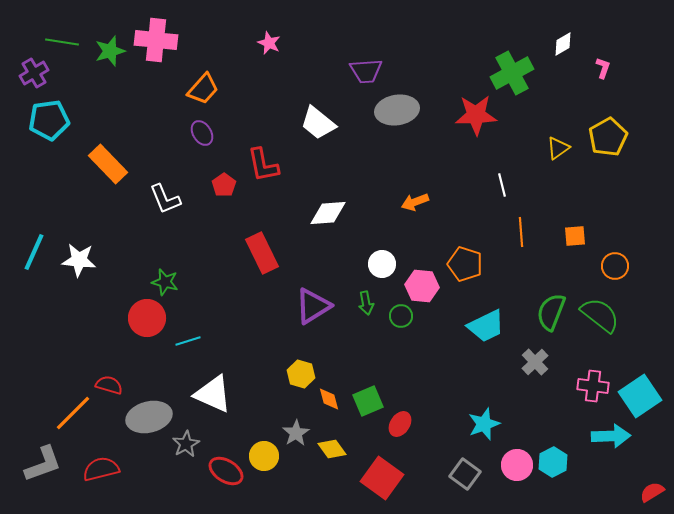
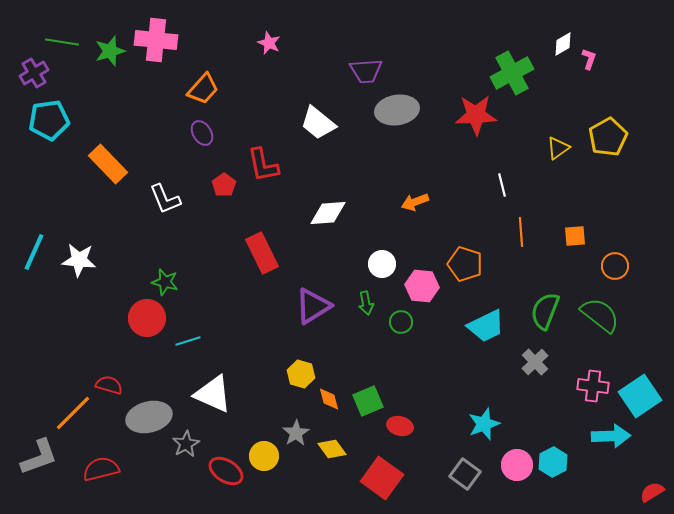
pink L-shape at (603, 68): moved 14 px left, 9 px up
green semicircle at (551, 312): moved 6 px left, 1 px up
green circle at (401, 316): moved 6 px down
red ellipse at (400, 424): moved 2 px down; rotated 70 degrees clockwise
gray L-shape at (43, 464): moved 4 px left, 7 px up
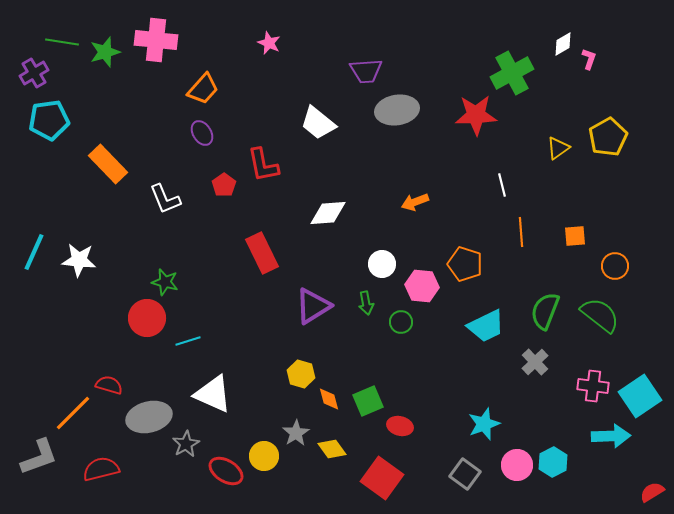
green star at (110, 51): moved 5 px left, 1 px down
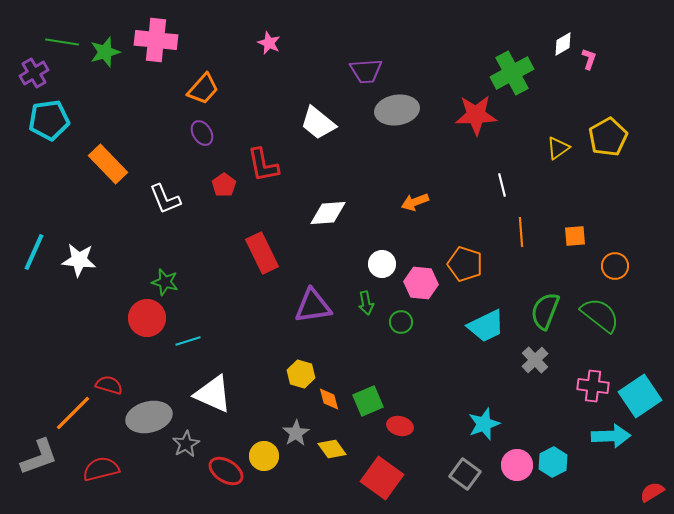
pink hexagon at (422, 286): moved 1 px left, 3 px up
purple triangle at (313, 306): rotated 24 degrees clockwise
gray cross at (535, 362): moved 2 px up
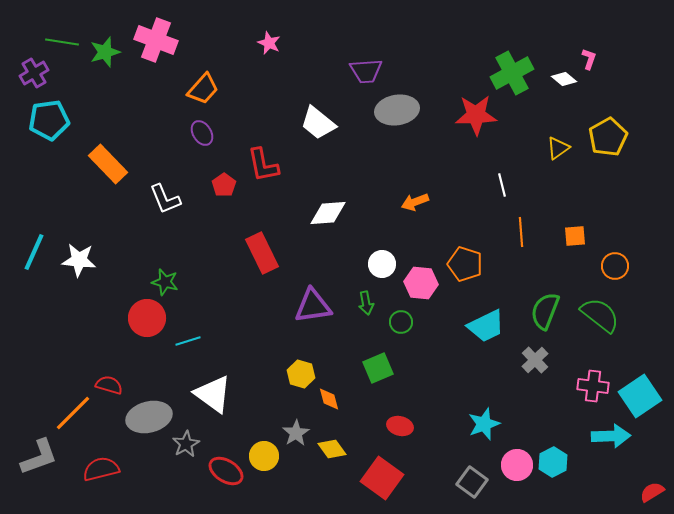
pink cross at (156, 40): rotated 15 degrees clockwise
white diamond at (563, 44): moved 1 px right, 35 px down; rotated 70 degrees clockwise
white triangle at (213, 394): rotated 12 degrees clockwise
green square at (368, 401): moved 10 px right, 33 px up
gray square at (465, 474): moved 7 px right, 8 px down
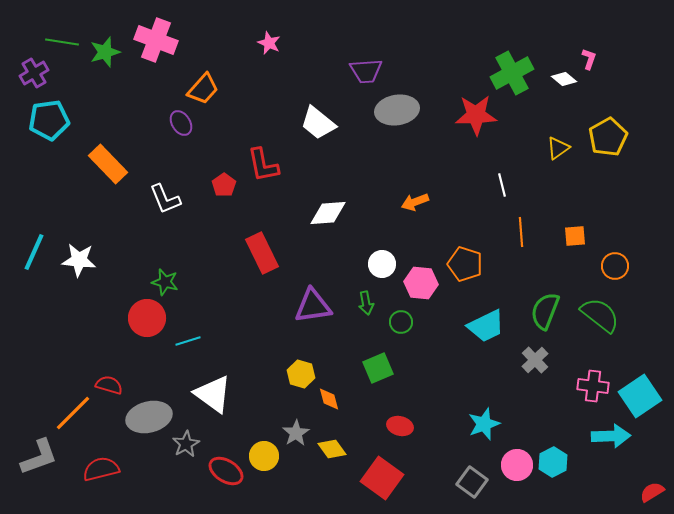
purple ellipse at (202, 133): moved 21 px left, 10 px up
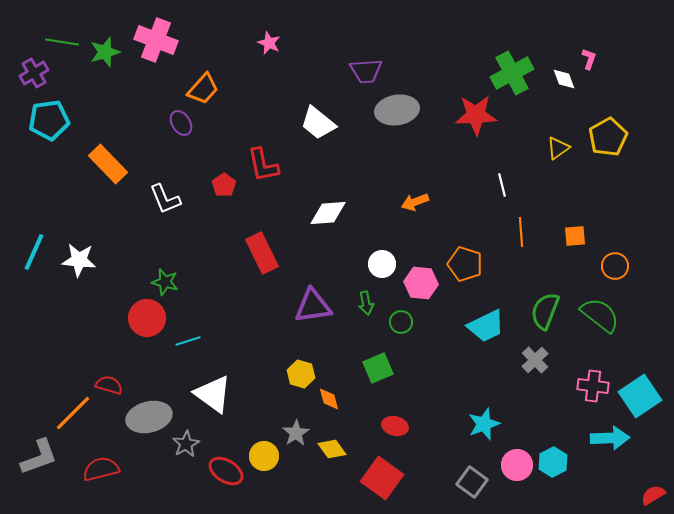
white diamond at (564, 79): rotated 30 degrees clockwise
red ellipse at (400, 426): moved 5 px left
cyan arrow at (611, 436): moved 1 px left, 2 px down
red semicircle at (652, 492): moved 1 px right, 3 px down
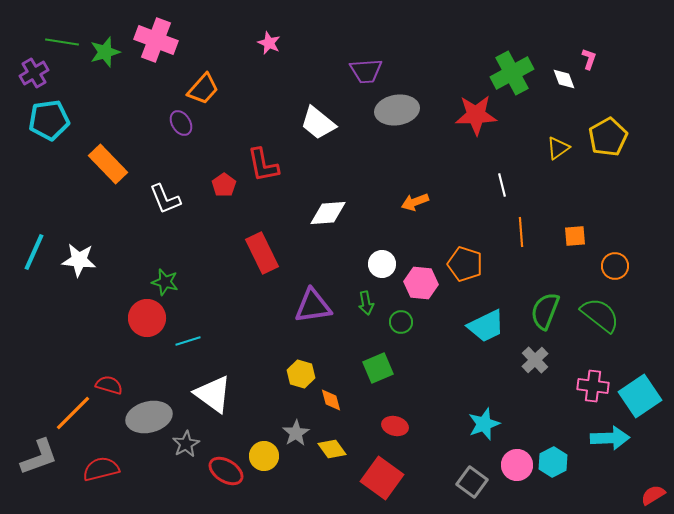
orange diamond at (329, 399): moved 2 px right, 1 px down
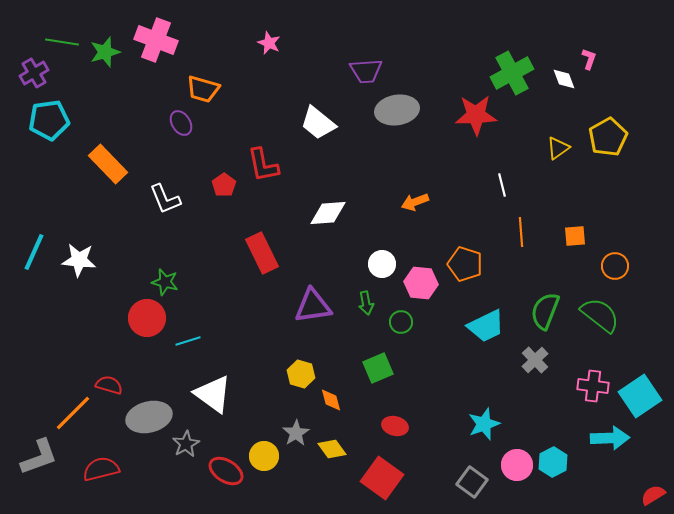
orange trapezoid at (203, 89): rotated 64 degrees clockwise
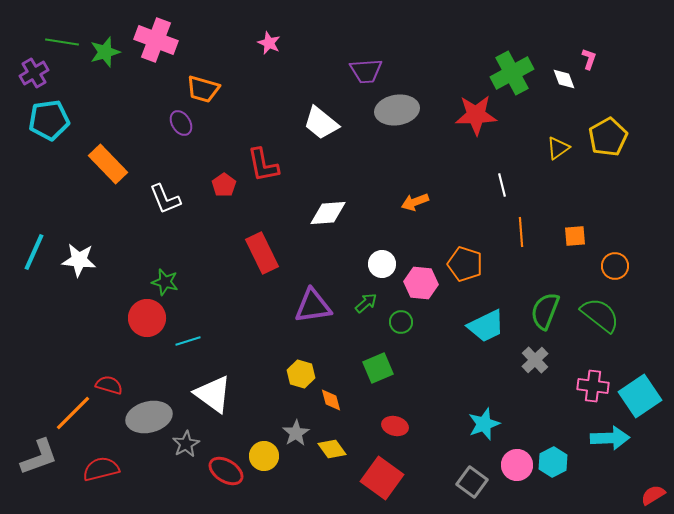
white trapezoid at (318, 123): moved 3 px right
green arrow at (366, 303): rotated 120 degrees counterclockwise
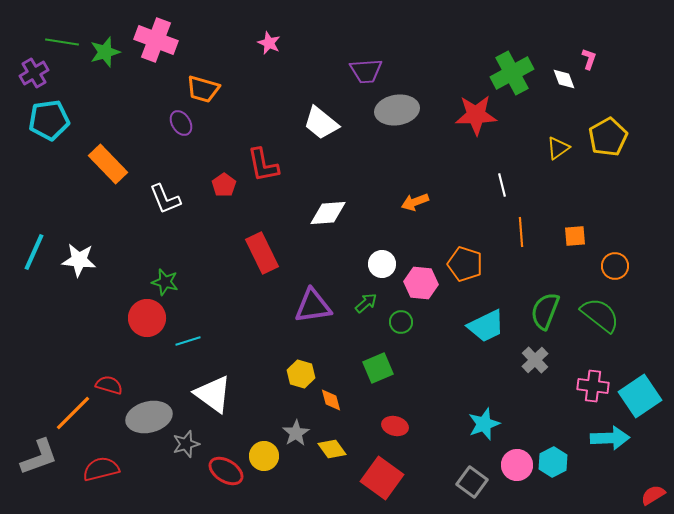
gray star at (186, 444): rotated 12 degrees clockwise
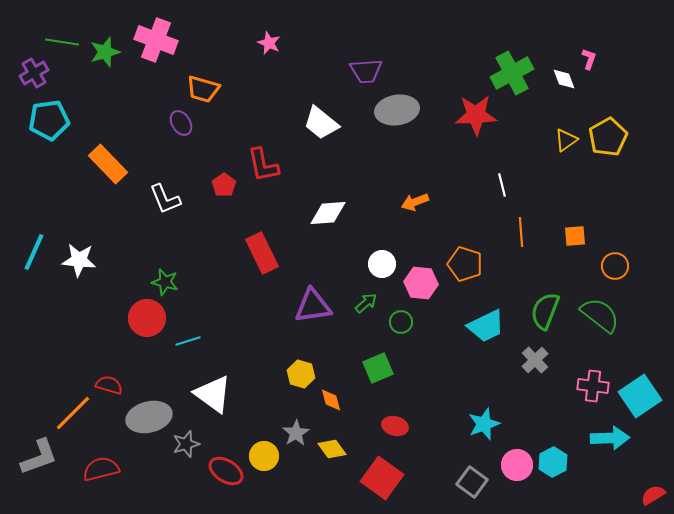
yellow triangle at (558, 148): moved 8 px right, 8 px up
